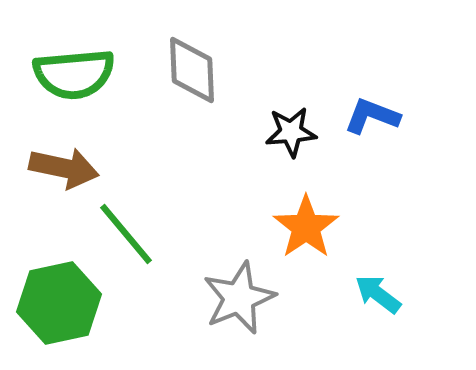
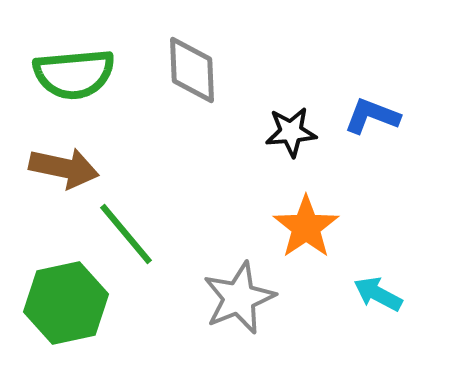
cyan arrow: rotated 9 degrees counterclockwise
green hexagon: moved 7 px right
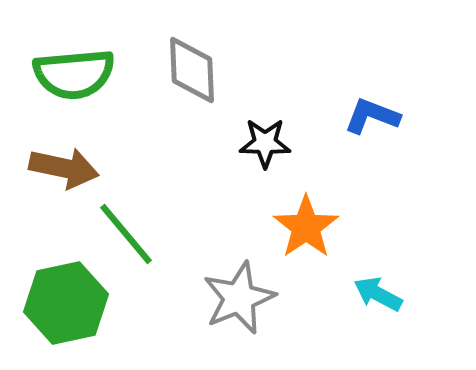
black star: moved 26 px left, 11 px down; rotated 6 degrees clockwise
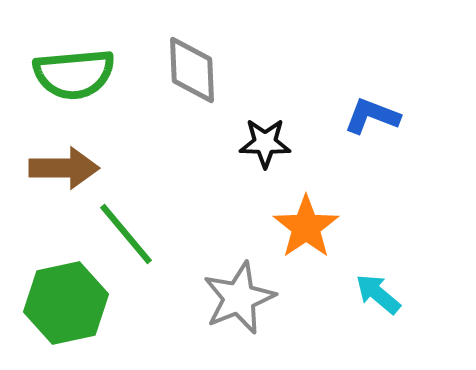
brown arrow: rotated 12 degrees counterclockwise
cyan arrow: rotated 12 degrees clockwise
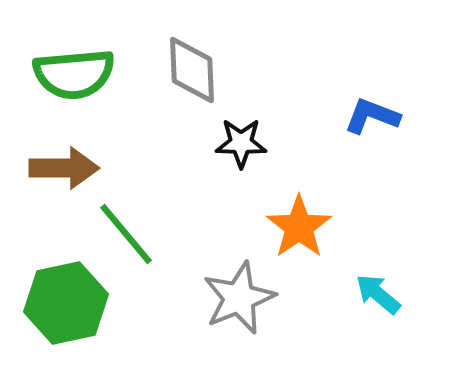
black star: moved 24 px left
orange star: moved 7 px left
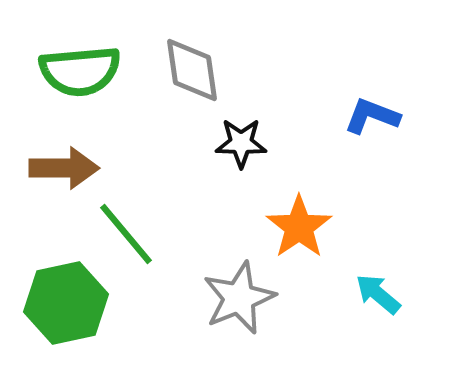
gray diamond: rotated 6 degrees counterclockwise
green semicircle: moved 6 px right, 3 px up
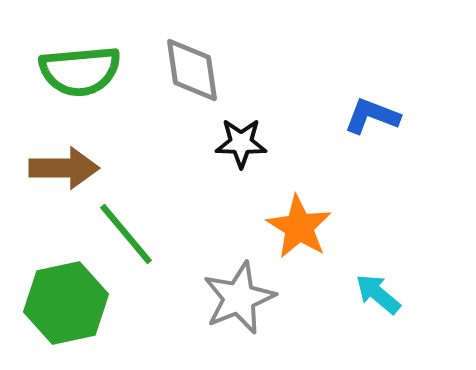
orange star: rotated 6 degrees counterclockwise
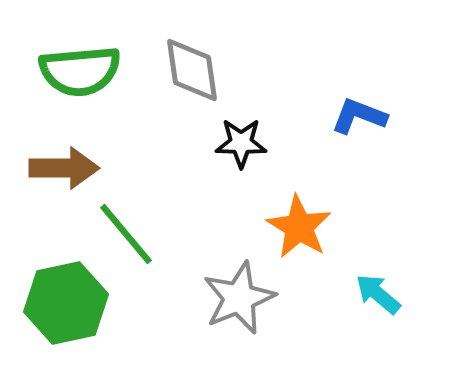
blue L-shape: moved 13 px left
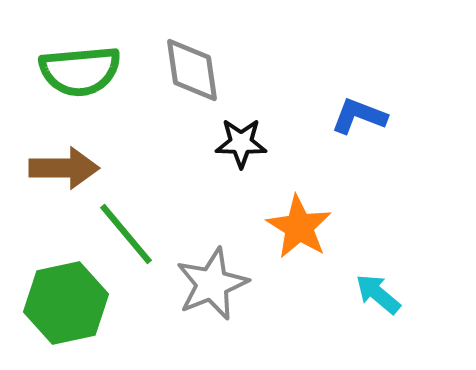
gray star: moved 27 px left, 14 px up
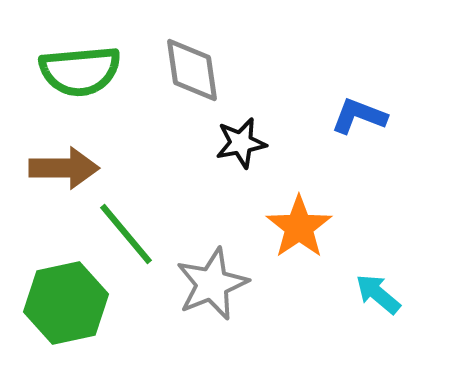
black star: rotated 12 degrees counterclockwise
orange star: rotated 6 degrees clockwise
